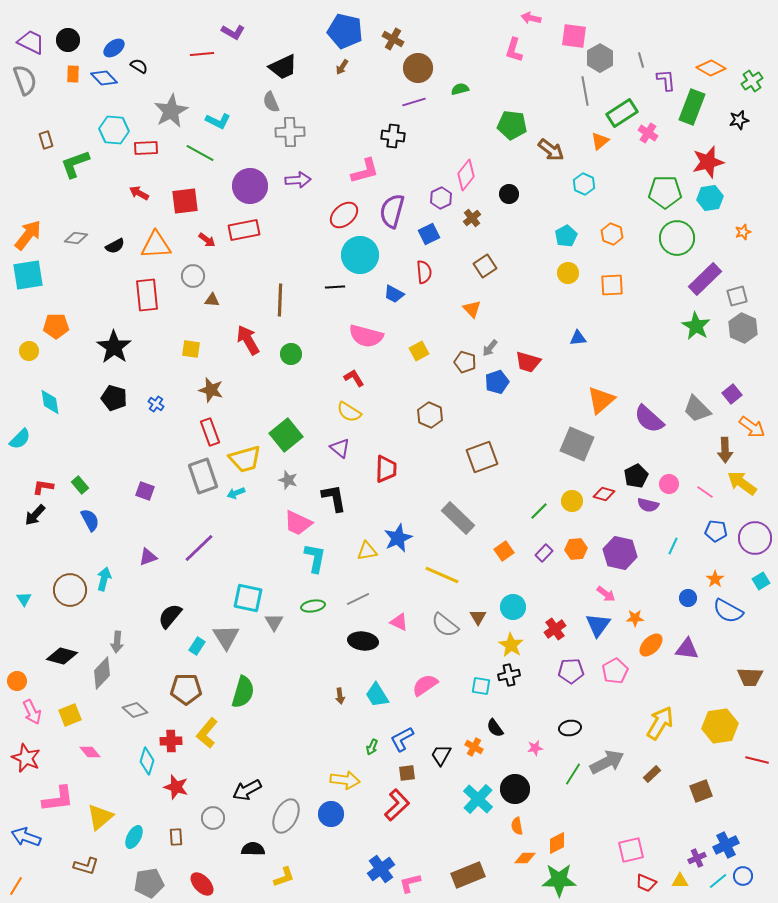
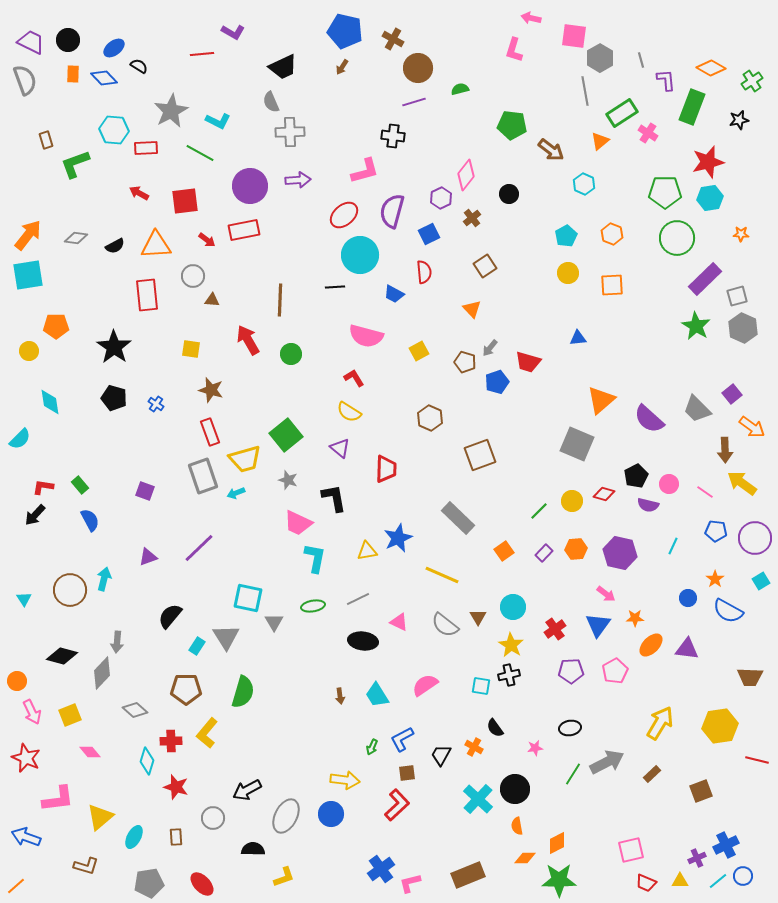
orange star at (743, 232): moved 2 px left, 2 px down; rotated 21 degrees clockwise
brown hexagon at (430, 415): moved 3 px down
brown square at (482, 457): moved 2 px left, 2 px up
orange line at (16, 886): rotated 18 degrees clockwise
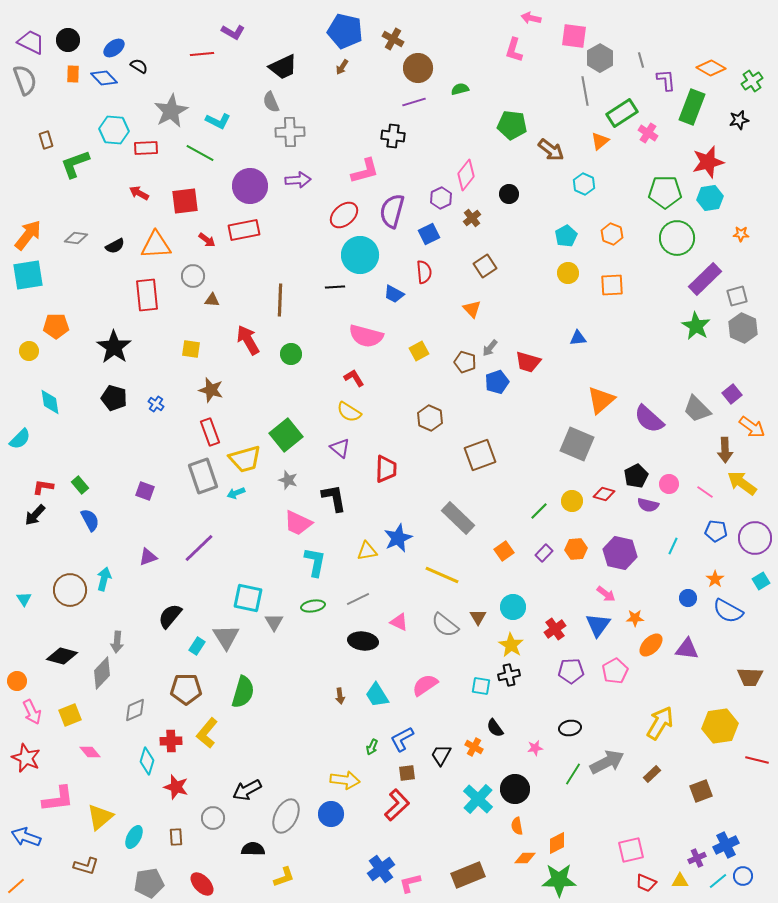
cyan L-shape at (315, 558): moved 4 px down
gray diamond at (135, 710): rotated 65 degrees counterclockwise
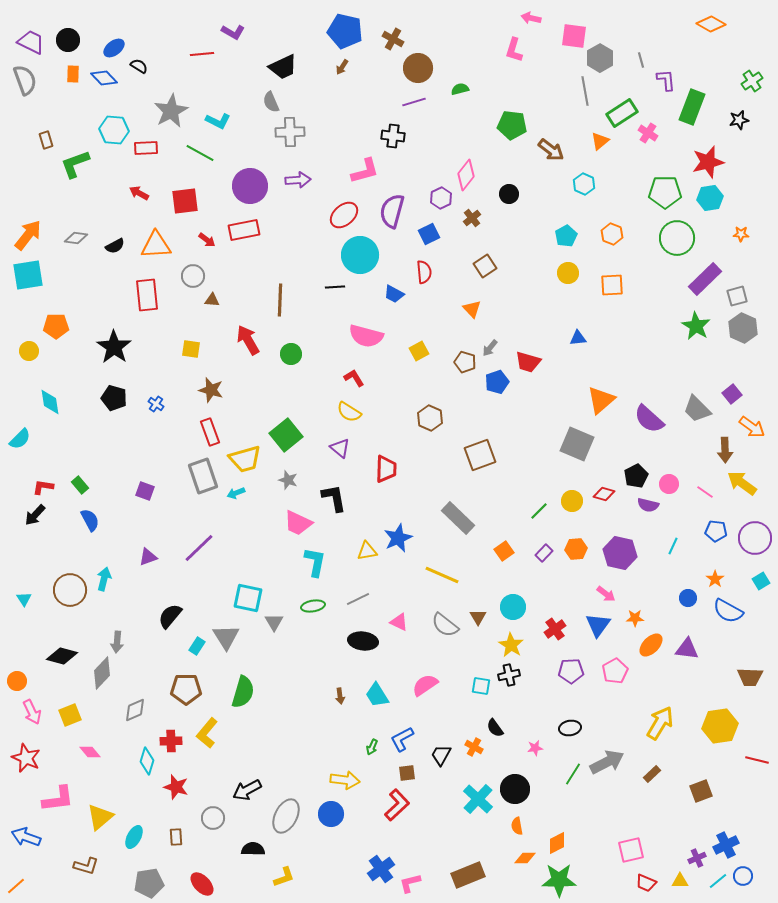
orange diamond at (711, 68): moved 44 px up
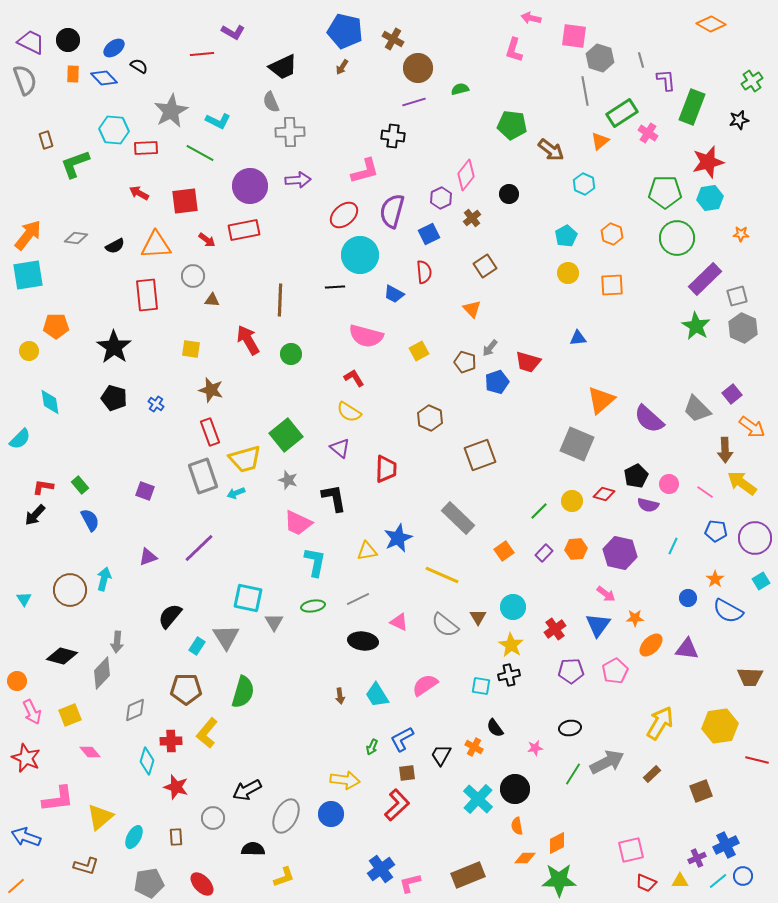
gray hexagon at (600, 58): rotated 12 degrees counterclockwise
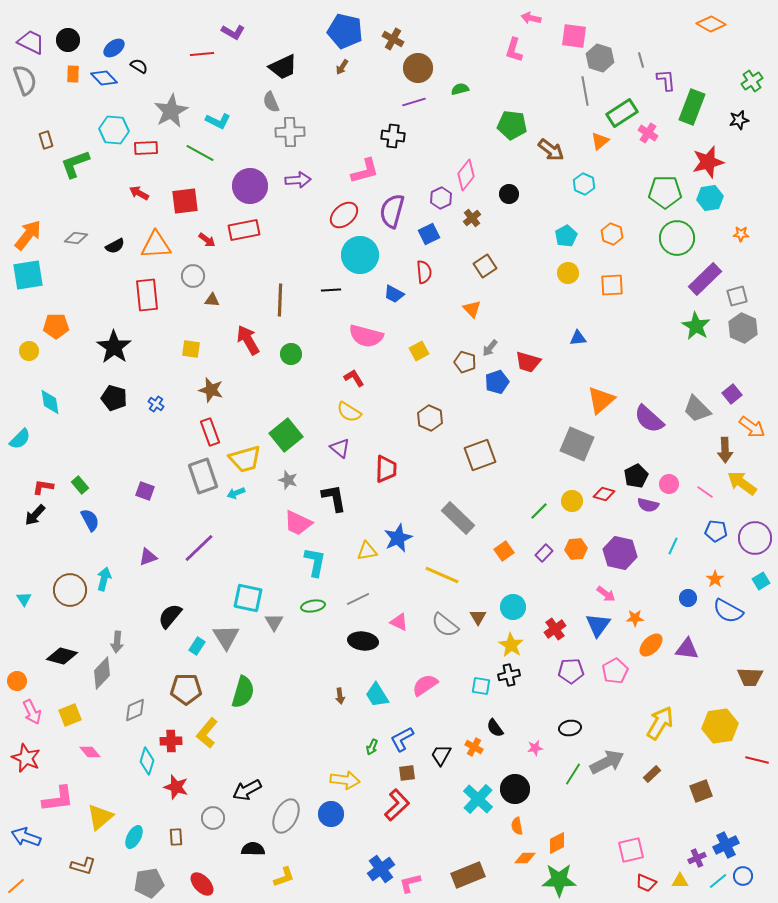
black line at (335, 287): moved 4 px left, 3 px down
brown L-shape at (86, 866): moved 3 px left
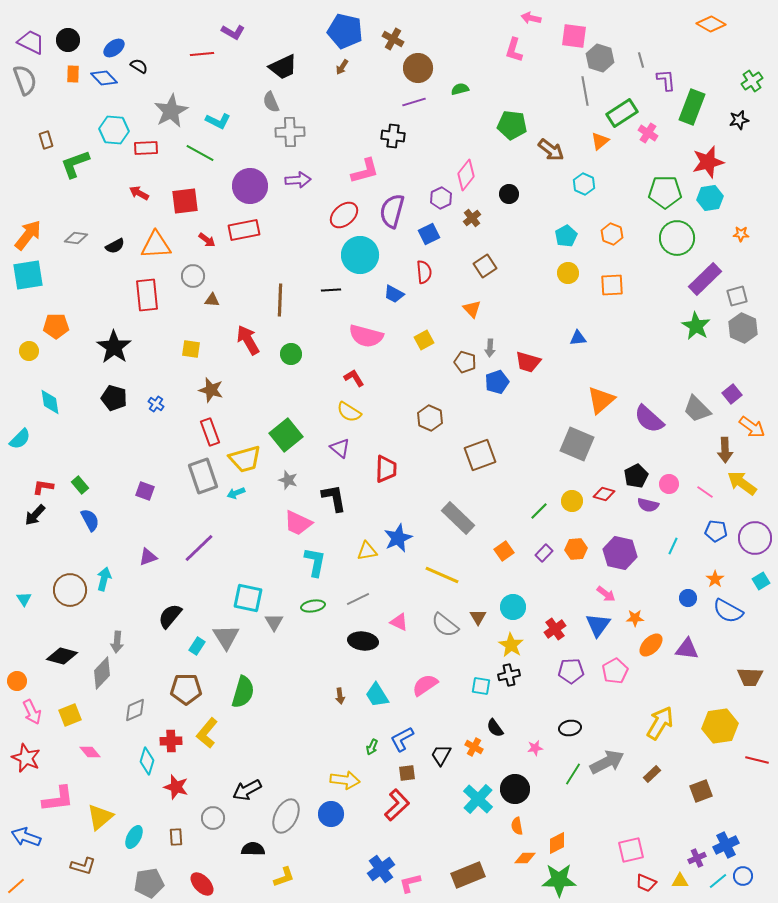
gray arrow at (490, 348): rotated 36 degrees counterclockwise
yellow square at (419, 351): moved 5 px right, 11 px up
